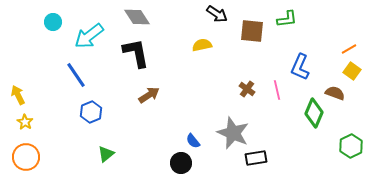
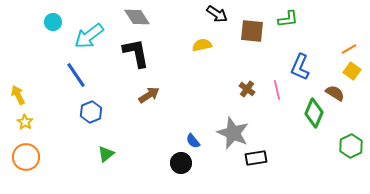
green L-shape: moved 1 px right
brown semicircle: rotated 12 degrees clockwise
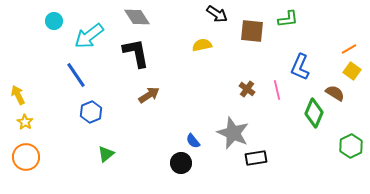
cyan circle: moved 1 px right, 1 px up
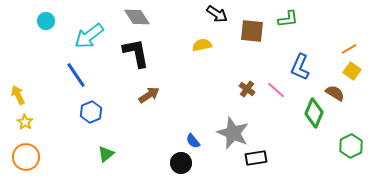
cyan circle: moved 8 px left
pink line: moved 1 px left; rotated 36 degrees counterclockwise
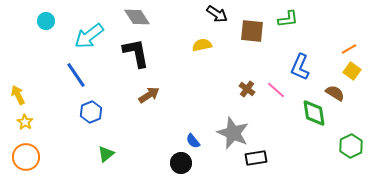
green diamond: rotated 32 degrees counterclockwise
